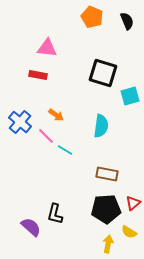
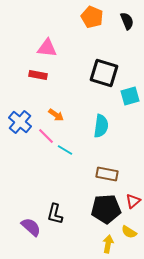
black square: moved 1 px right
red triangle: moved 2 px up
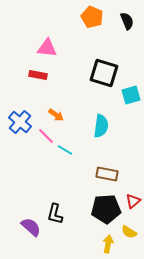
cyan square: moved 1 px right, 1 px up
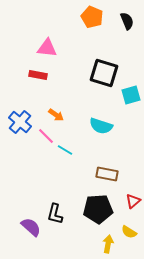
cyan semicircle: rotated 100 degrees clockwise
black pentagon: moved 8 px left
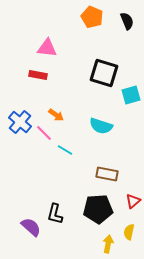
pink line: moved 2 px left, 3 px up
yellow semicircle: rotated 70 degrees clockwise
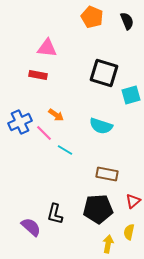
blue cross: rotated 25 degrees clockwise
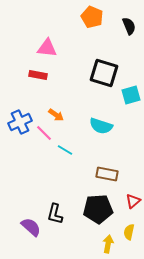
black semicircle: moved 2 px right, 5 px down
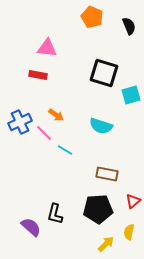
yellow arrow: moved 2 px left; rotated 36 degrees clockwise
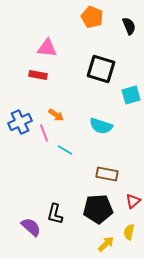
black square: moved 3 px left, 4 px up
pink line: rotated 24 degrees clockwise
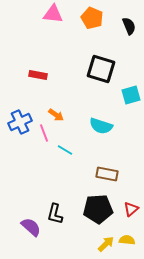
orange pentagon: moved 1 px down
pink triangle: moved 6 px right, 34 px up
red triangle: moved 2 px left, 8 px down
yellow semicircle: moved 2 px left, 8 px down; rotated 84 degrees clockwise
